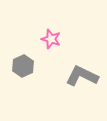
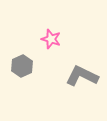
gray hexagon: moved 1 px left
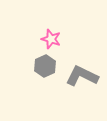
gray hexagon: moved 23 px right
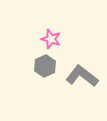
gray L-shape: rotated 12 degrees clockwise
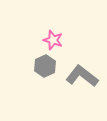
pink star: moved 2 px right, 1 px down
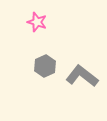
pink star: moved 16 px left, 18 px up
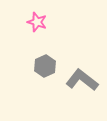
gray L-shape: moved 4 px down
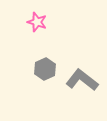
gray hexagon: moved 3 px down
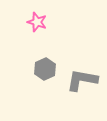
gray L-shape: rotated 28 degrees counterclockwise
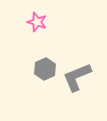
gray L-shape: moved 5 px left, 3 px up; rotated 32 degrees counterclockwise
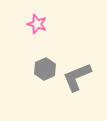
pink star: moved 2 px down
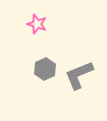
gray L-shape: moved 2 px right, 2 px up
